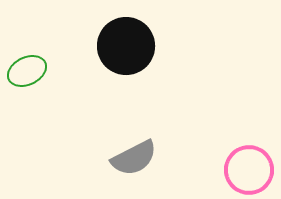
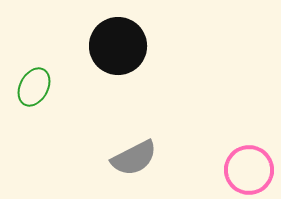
black circle: moved 8 px left
green ellipse: moved 7 px right, 16 px down; rotated 36 degrees counterclockwise
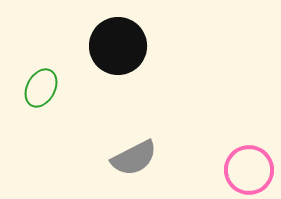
green ellipse: moved 7 px right, 1 px down
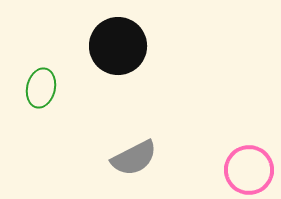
green ellipse: rotated 15 degrees counterclockwise
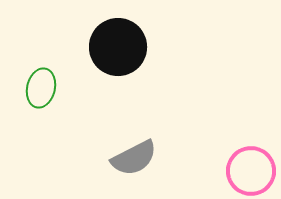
black circle: moved 1 px down
pink circle: moved 2 px right, 1 px down
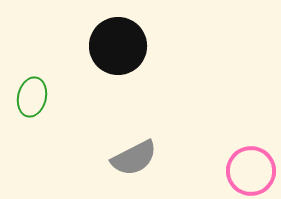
black circle: moved 1 px up
green ellipse: moved 9 px left, 9 px down
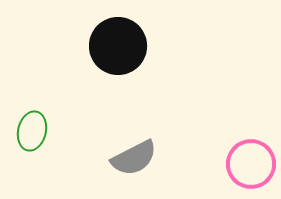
green ellipse: moved 34 px down
pink circle: moved 7 px up
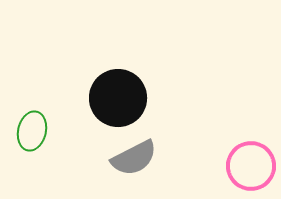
black circle: moved 52 px down
pink circle: moved 2 px down
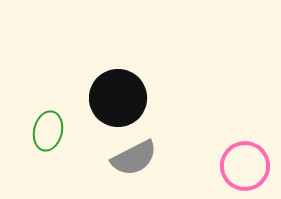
green ellipse: moved 16 px right
pink circle: moved 6 px left
